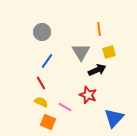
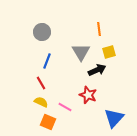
blue line: rotated 14 degrees counterclockwise
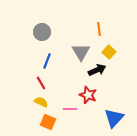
yellow square: rotated 32 degrees counterclockwise
pink line: moved 5 px right, 2 px down; rotated 32 degrees counterclockwise
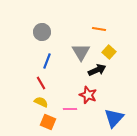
orange line: rotated 72 degrees counterclockwise
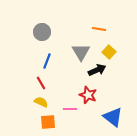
blue triangle: moved 1 px left, 1 px up; rotated 35 degrees counterclockwise
orange square: rotated 28 degrees counterclockwise
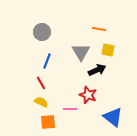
yellow square: moved 1 px left, 2 px up; rotated 32 degrees counterclockwise
